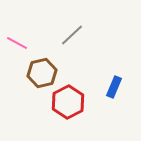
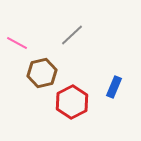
red hexagon: moved 4 px right
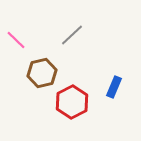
pink line: moved 1 px left, 3 px up; rotated 15 degrees clockwise
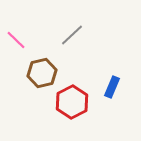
blue rectangle: moved 2 px left
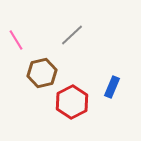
pink line: rotated 15 degrees clockwise
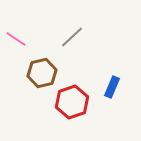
gray line: moved 2 px down
pink line: moved 1 px up; rotated 25 degrees counterclockwise
red hexagon: rotated 8 degrees clockwise
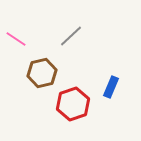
gray line: moved 1 px left, 1 px up
blue rectangle: moved 1 px left
red hexagon: moved 1 px right, 2 px down
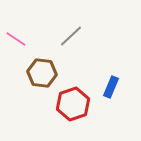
brown hexagon: rotated 20 degrees clockwise
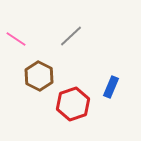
brown hexagon: moved 3 px left, 3 px down; rotated 20 degrees clockwise
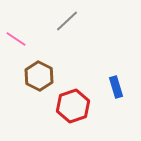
gray line: moved 4 px left, 15 px up
blue rectangle: moved 5 px right; rotated 40 degrees counterclockwise
red hexagon: moved 2 px down
